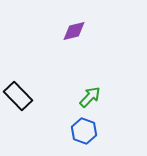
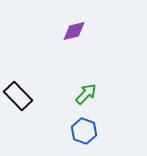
green arrow: moved 4 px left, 3 px up
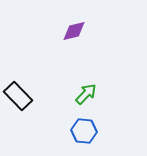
blue hexagon: rotated 15 degrees counterclockwise
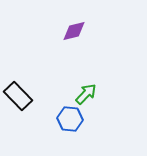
blue hexagon: moved 14 px left, 12 px up
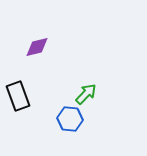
purple diamond: moved 37 px left, 16 px down
black rectangle: rotated 24 degrees clockwise
